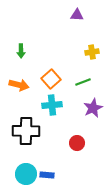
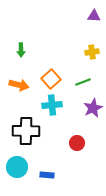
purple triangle: moved 17 px right, 1 px down
green arrow: moved 1 px up
cyan circle: moved 9 px left, 7 px up
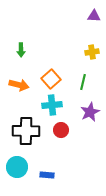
green line: rotated 56 degrees counterclockwise
purple star: moved 3 px left, 4 px down
red circle: moved 16 px left, 13 px up
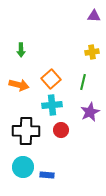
cyan circle: moved 6 px right
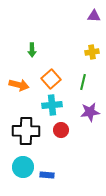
green arrow: moved 11 px right
purple star: rotated 18 degrees clockwise
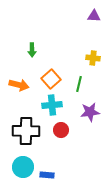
yellow cross: moved 1 px right, 6 px down; rotated 16 degrees clockwise
green line: moved 4 px left, 2 px down
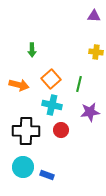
yellow cross: moved 3 px right, 6 px up
cyan cross: rotated 18 degrees clockwise
blue rectangle: rotated 16 degrees clockwise
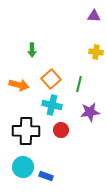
blue rectangle: moved 1 px left, 1 px down
